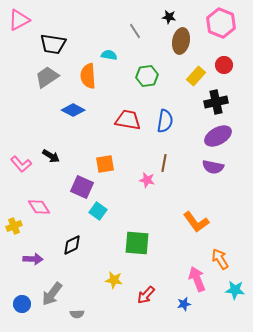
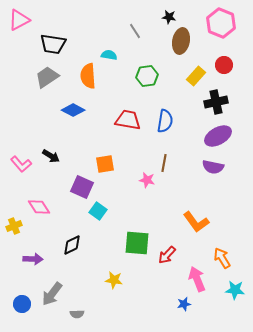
orange arrow: moved 2 px right, 1 px up
red arrow: moved 21 px right, 40 px up
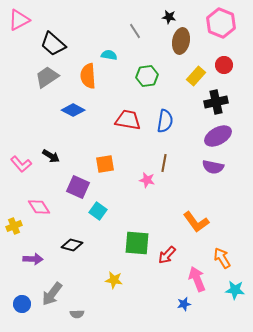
black trapezoid: rotated 32 degrees clockwise
purple square: moved 4 px left
black diamond: rotated 40 degrees clockwise
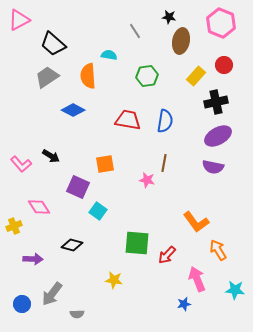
orange arrow: moved 4 px left, 8 px up
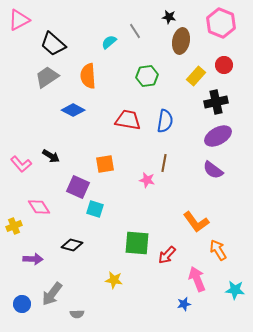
cyan semicircle: moved 13 px up; rotated 49 degrees counterclockwise
purple semicircle: moved 3 px down; rotated 25 degrees clockwise
cyan square: moved 3 px left, 2 px up; rotated 18 degrees counterclockwise
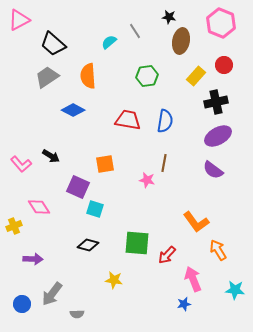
black diamond: moved 16 px right
pink arrow: moved 4 px left
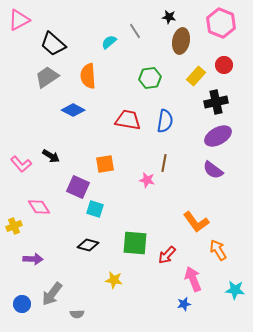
green hexagon: moved 3 px right, 2 px down
green square: moved 2 px left
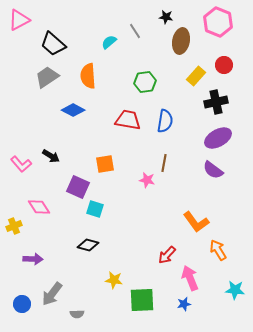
black star: moved 3 px left
pink hexagon: moved 3 px left, 1 px up
green hexagon: moved 5 px left, 4 px down
purple ellipse: moved 2 px down
green square: moved 7 px right, 57 px down; rotated 8 degrees counterclockwise
pink arrow: moved 3 px left, 1 px up
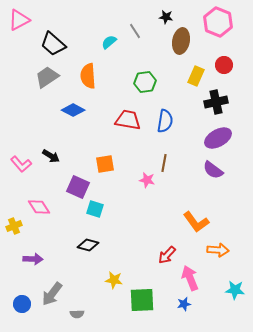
yellow rectangle: rotated 18 degrees counterclockwise
orange arrow: rotated 125 degrees clockwise
